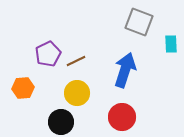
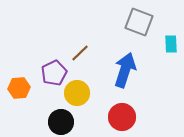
purple pentagon: moved 6 px right, 19 px down
brown line: moved 4 px right, 8 px up; rotated 18 degrees counterclockwise
orange hexagon: moved 4 px left
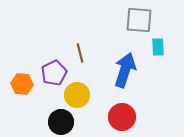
gray square: moved 2 px up; rotated 16 degrees counterclockwise
cyan rectangle: moved 13 px left, 3 px down
brown line: rotated 60 degrees counterclockwise
orange hexagon: moved 3 px right, 4 px up; rotated 10 degrees clockwise
yellow circle: moved 2 px down
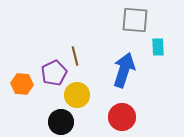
gray square: moved 4 px left
brown line: moved 5 px left, 3 px down
blue arrow: moved 1 px left
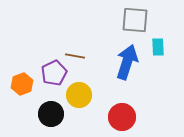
brown line: rotated 66 degrees counterclockwise
blue arrow: moved 3 px right, 8 px up
orange hexagon: rotated 25 degrees counterclockwise
yellow circle: moved 2 px right
black circle: moved 10 px left, 8 px up
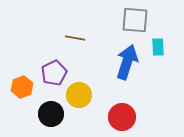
brown line: moved 18 px up
orange hexagon: moved 3 px down
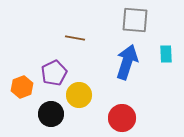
cyan rectangle: moved 8 px right, 7 px down
red circle: moved 1 px down
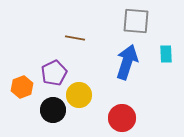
gray square: moved 1 px right, 1 px down
black circle: moved 2 px right, 4 px up
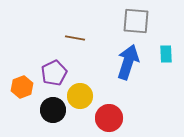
blue arrow: moved 1 px right
yellow circle: moved 1 px right, 1 px down
red circle: moved 13 px left
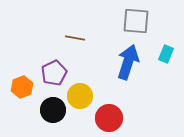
cyan rectangle: rotated 24 degrees clockwise
